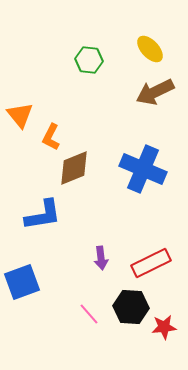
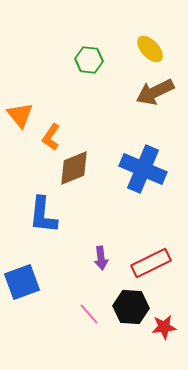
orange L-shape: rotated 8 degrees clockwise
blue L-shape: rotated 105 degrees clockwise
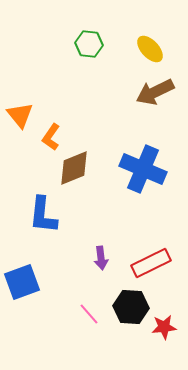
green hexagon: moved 16 px up
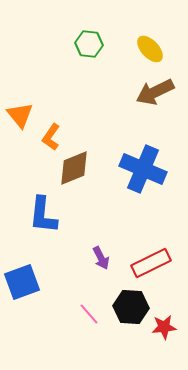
purple arrow: rotated 20 degrees counterclockwise
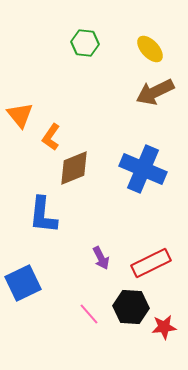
green hexagon: moved 4 px left, 1 px up
blue square: moved 1 px right, 1 px down; rotated 6 degrees counterclockwise
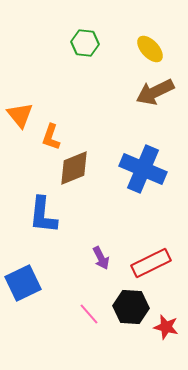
orange L-shape: rotated 16 degrees counterclockwise
red star: moved 2 px right; rotated 20 degrees clockwise
